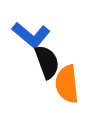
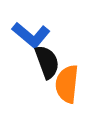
orange semicircle: rotated 12 degrees clockwise
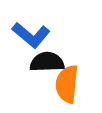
black semicircle: rotated 72 degrees counterclockwise
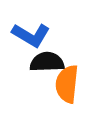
blue L-shape: rotated 9 degrees counterclockwise
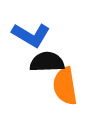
orange semicircle: moved 2 px left, 2 px down; rotated 15 degrees counterclockwise
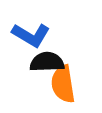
orange semicircle: moved 2 px left, 2 px up
